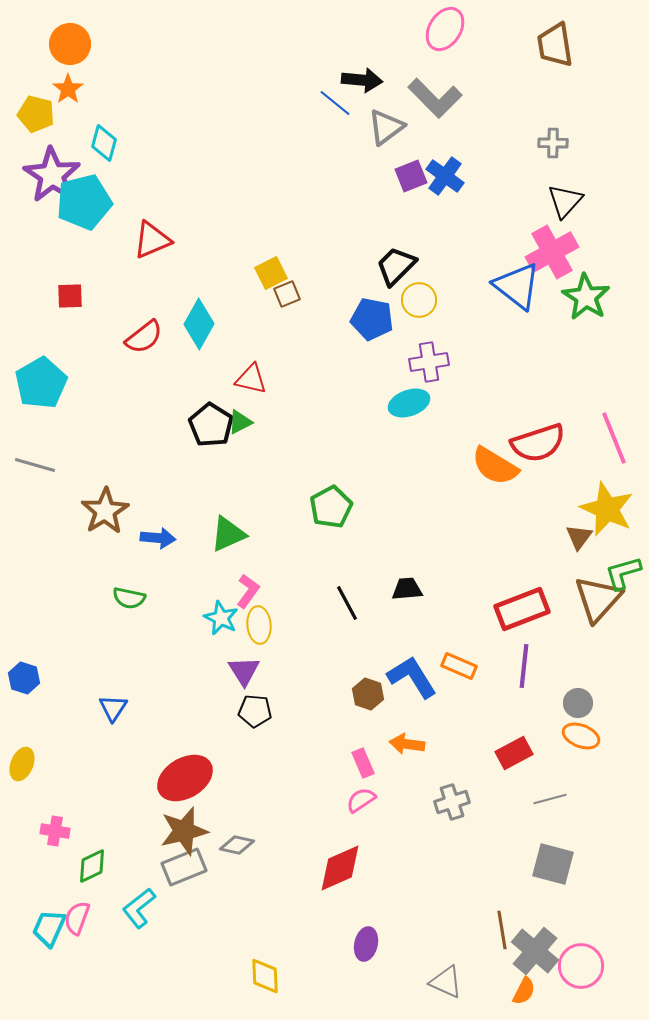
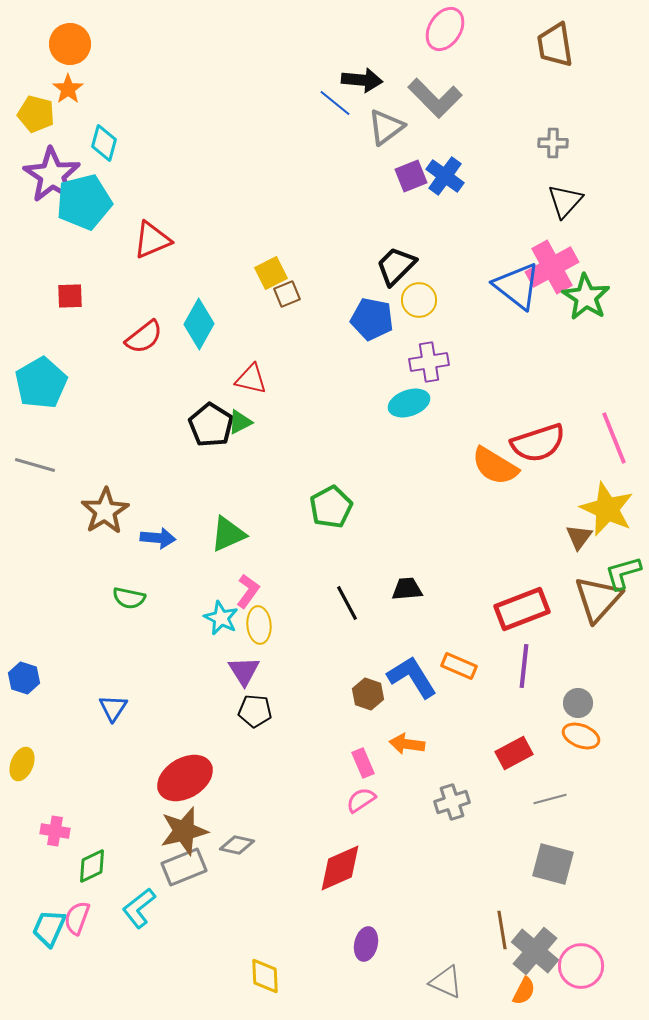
pink cross at (552, 252): moved 15 px down
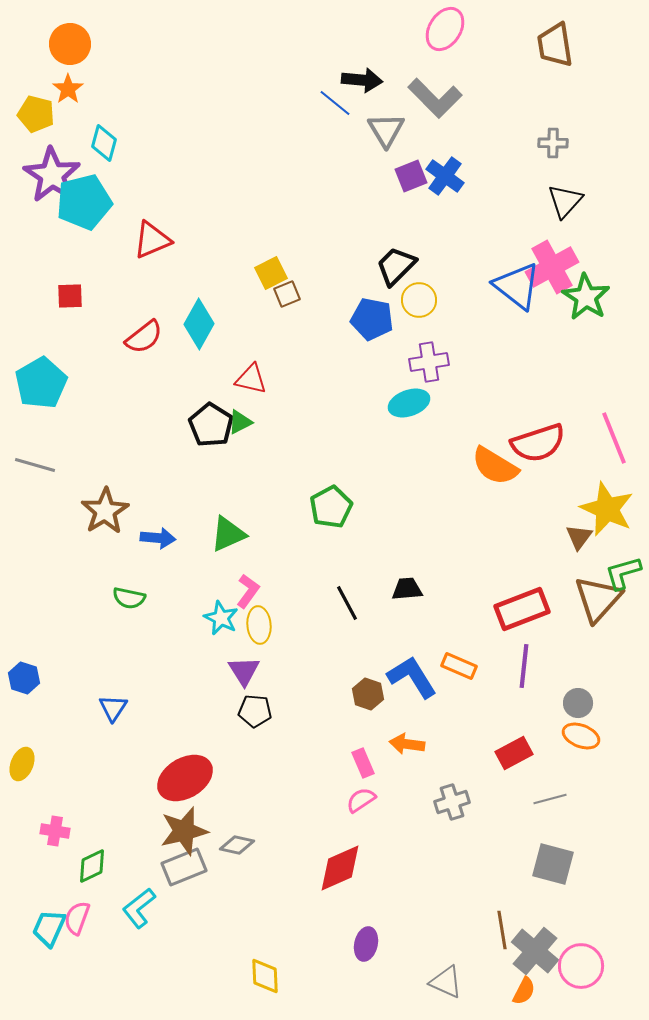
gray triangle at (386, 127): moved 3 px down; rotated 24 degrees counterclockwise
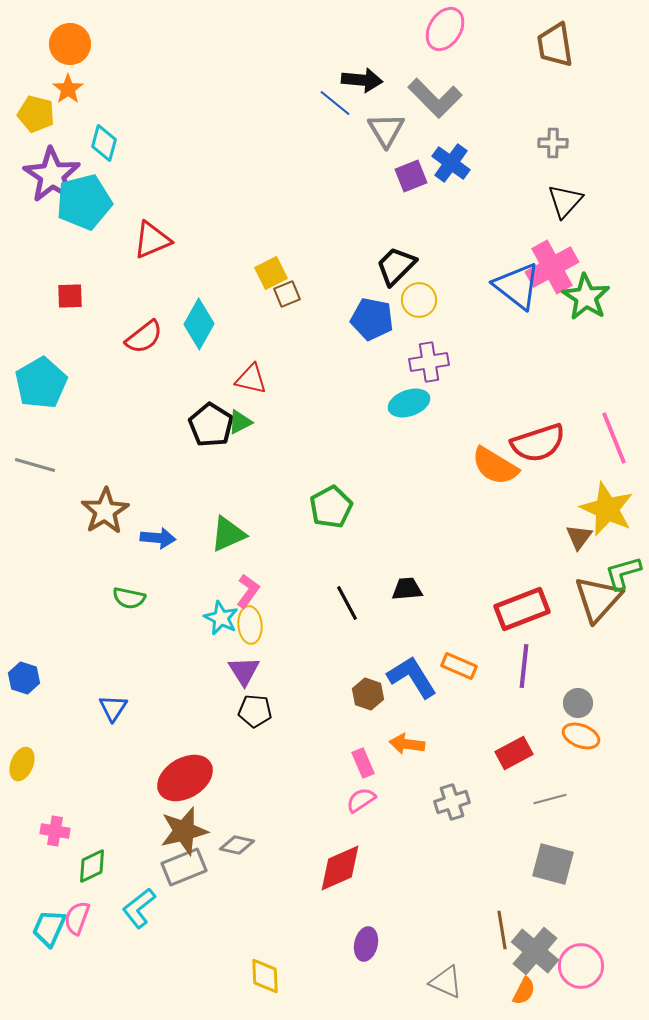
blue cross at (445, 176): moved 6 px right, 13 px up
yellow ellipse at (259, 625): moved 9 px left
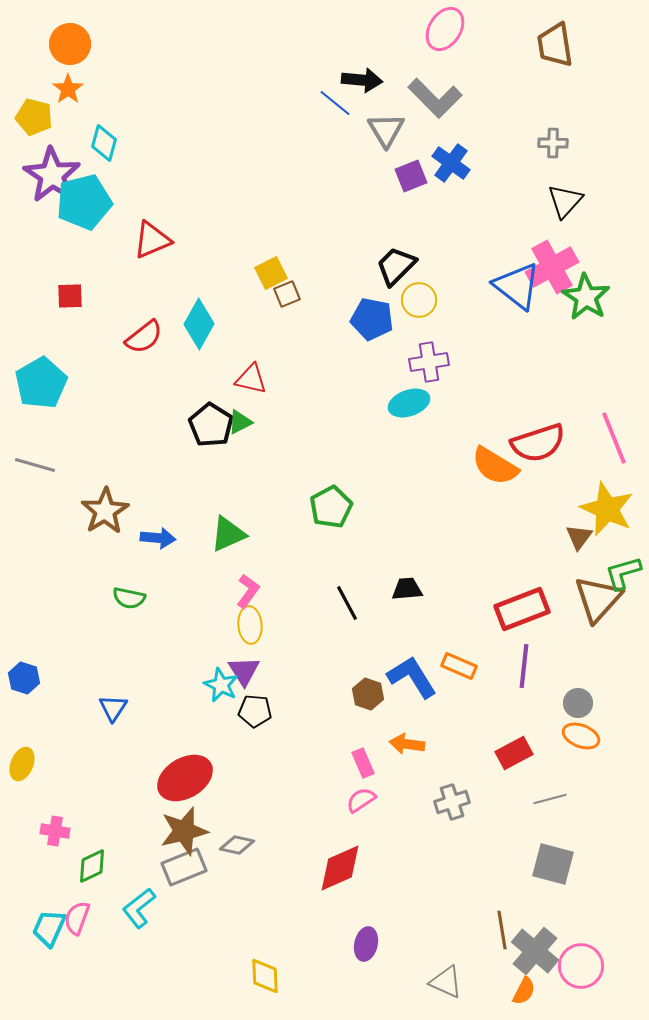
yellow pentagon at (36, 114): moved 2 px left, 3 px down
cyan star at (221, 618): moved 67 px down
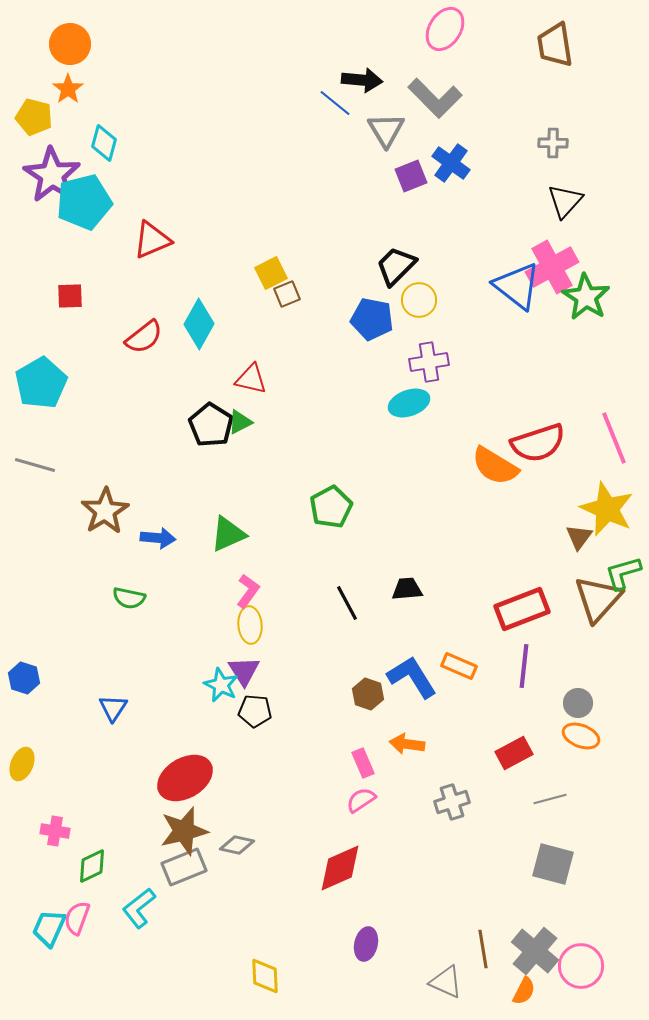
brown line at (502, 930): moved 19 px left, 19 px down
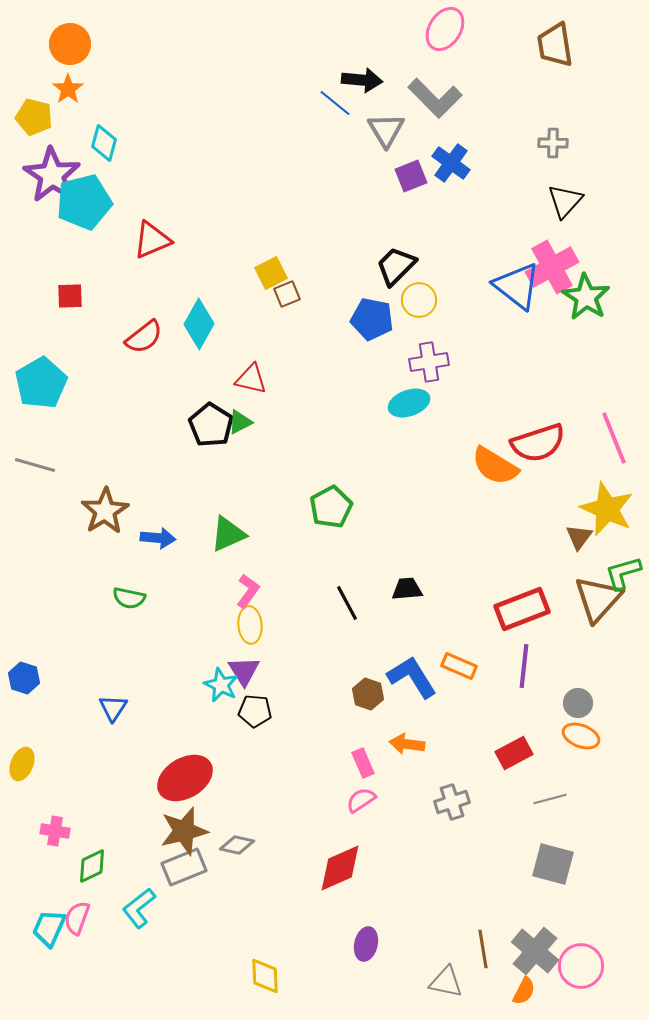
gray triangle at (446, 982): rotated 12 degrees counterclockwise
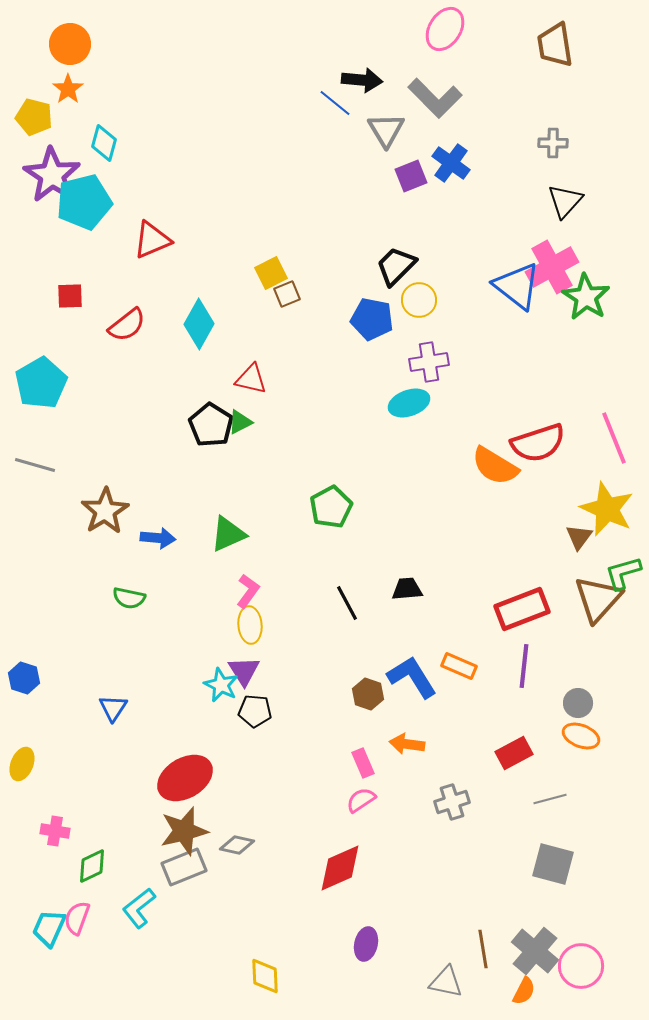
red semicircle at (144, 337): moved 17 px left, 12 px up
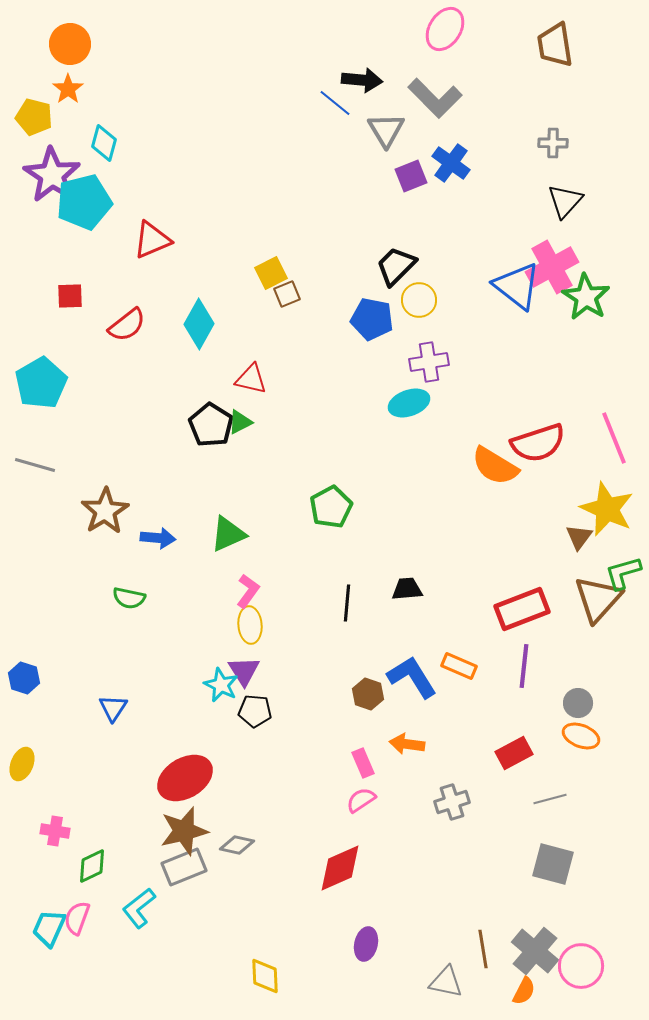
black line at (347, 603): rotated 33 degrees clockwise
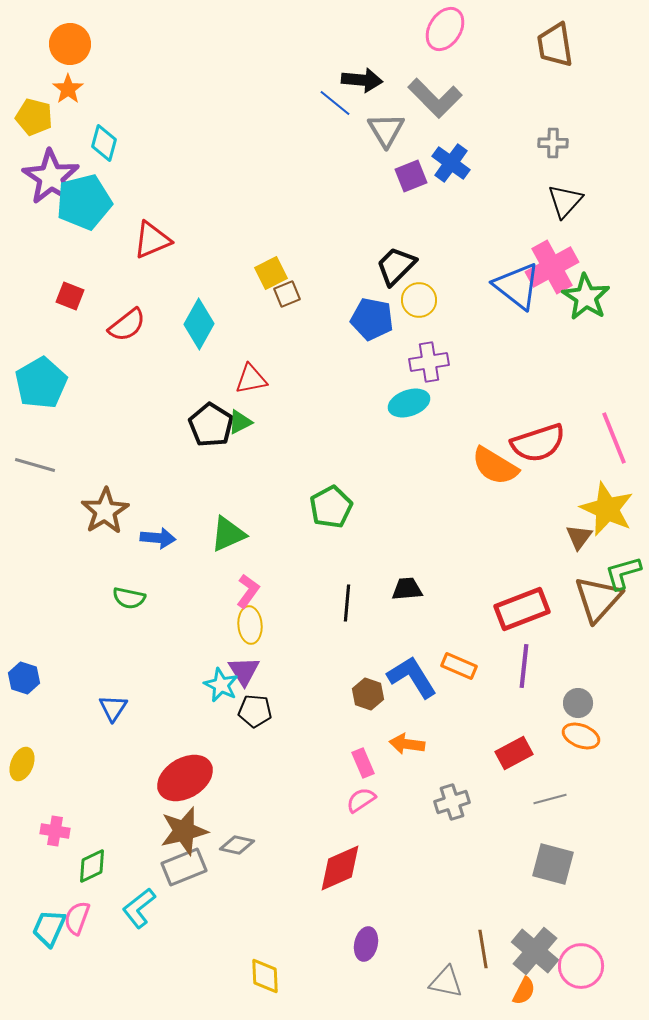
purple star at (52, 175): moved 1 px left, 2 px down
red square at (70, 296): rotated 24 degrees clockwise
red triangle at (251, 379): rotated 24 degrees counterclockwise
